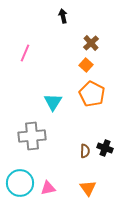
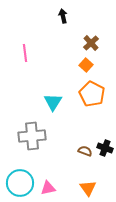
pink line: rotated 30 degrees counterclockwise
brown semicircle: rotated 72 degrees counterclockwise
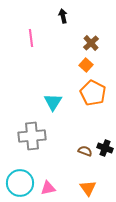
pink line: moved 6 px right, 15 px up
orange pentagon: moved 1 px right, 1 px up
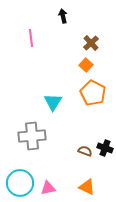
orange triangle: moved 1 px left, 1 px up; rotated 30 degrees counterclockwise
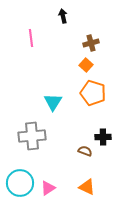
brown cross: rotated 28 degrees clockwise
orange pentagon: rotated 10 degrees counterclockwise
black cross: moved 2 px left, 11 px up; rotated 21 degrees counterclockwise
pink triangle: rotated 21 degrees counterclockwise
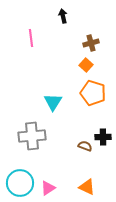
brown semicircle: moved 5 px up
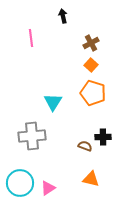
brown cross: rotated 14 degrees counterclockwise
orange square: moved 5 px right
orange triangle: moved 4 px right, 8 px up; rotated 12 degrees counterclockwise
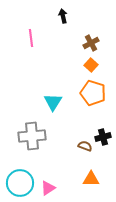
black cross: rotated 14 degrees counterclockwise
orange triangle: rotated 12 degrees counterclockwise
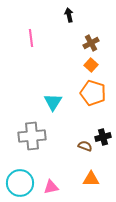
black arrow: moved 6 px right, 1 px up
pink triangle: moved 3 px right, 1 px up; rotated 21 degrees clockwise
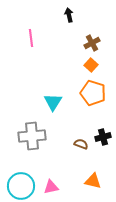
brown cross: moved 1 px right
brown semicircle: moved 4 px left, 2 px up
orange triangle: moved 2 px right, 2 px down; rotated 12 degrees clockwise
cyan circle: moved 1 px right, 3 px down
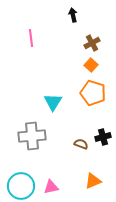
black arrow: moved 4 px right
orange triangle: rotated 36 degrees counterclockwise
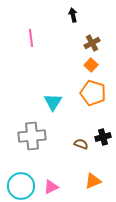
pink triangle: rotated 14 degrees counterclockwise
